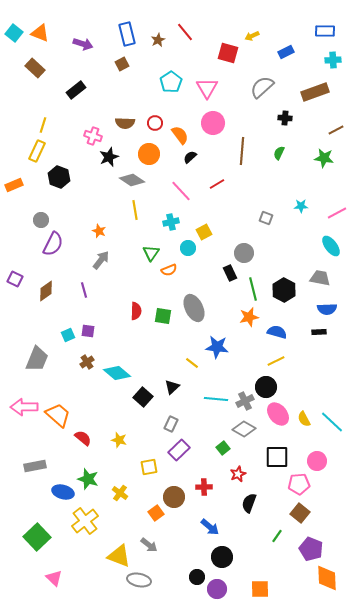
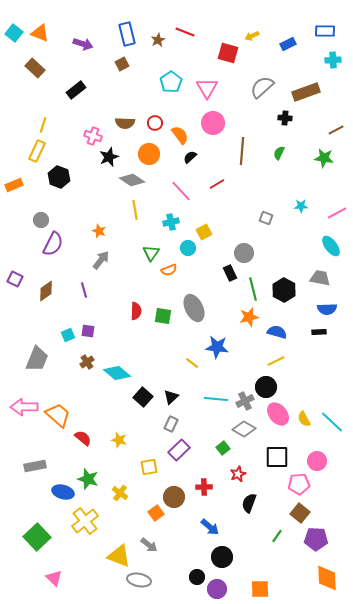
red line at (185, 32): rotated 30 degrees counterclockwise
blue rectangle at (286, 52): moved 2 px right, 8 px up
brown rectangle at (315, 92): moved 9 px left
black triangle at (172, 387): moved 1 px left, 10 px down
purple pentagon at (311, 549): moved 5 px right, 10 px up; rotated 20 degrees counterclockwise
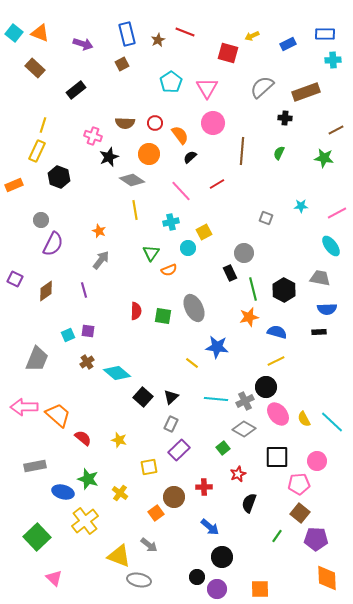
blue rectangle at (325, 31): moved 3 px down
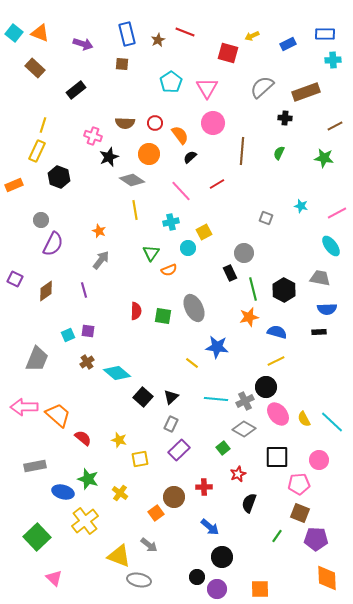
brown square at (122, 64): rotated 32 degrees clockwise
brown line at (336, 130): moved 1 px left, 4 px up
cyan star at (301, 206): rotated 16 degrees clockwise
pink circle at (317, 461): moved 2 px right, 1 px up
yellow square at (149, 467): moved 9 px left, 8 px up
brown square at (300, 513): rotated 18 degrees counterclockwise
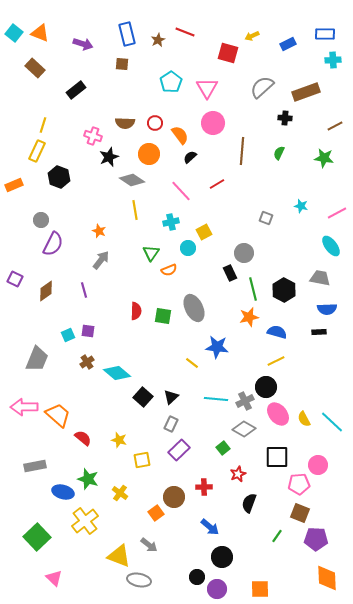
yellow square at (140, 459): moved 2 px right, 1 px down
pink circle at (319, 460): moved 1 px left, 5 px down
